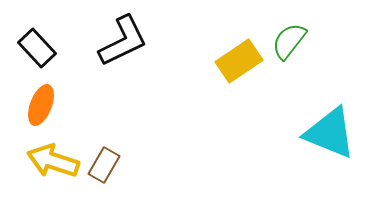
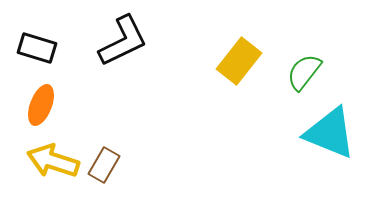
green semicircle: moved 15 px right, 31 px down
black rectangle: rotated 30 degrees counterclockwise
yellow rectangle: rotated 18 degrees counterclockwise
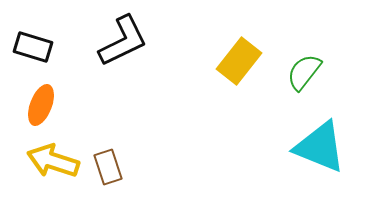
black rectangle: moved 4 px left, 1 px up
cyan triangle: moved 10 px left, 14 px down
brown rectangle: moved 4 px right, 2 px down; rotated 48 degrees counterclockwise
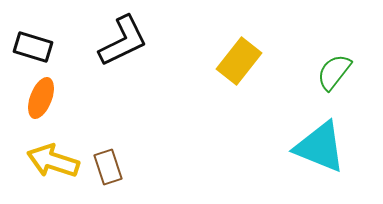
green semicircle: moved 30 px right
orange ellipse: moved 7 px up
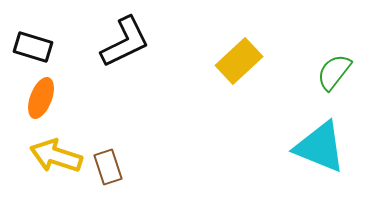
black L-shape: moved 2 px right, 1 px down
yellow rectangle: rotated 9 degrees clockwise
yellow arrow: moved 3 px right, 5 px up
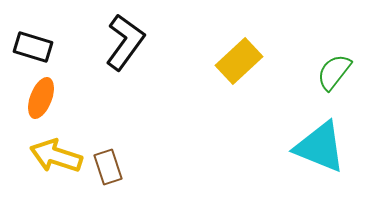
black L-shape: rotated 28 degrees counterclockwise
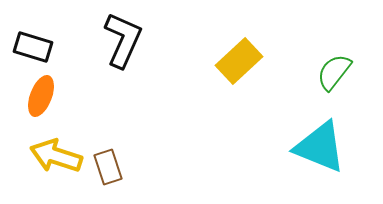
black L-shape: moved 2 px left, 2 px up; rotated 12 degrees counterclockwise
orange ellipse: moved 2 px up
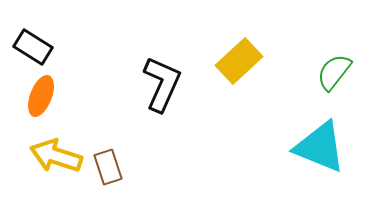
black L-shape: moved 39 px right, 44 px down
black rectangle: rotated 15 degrees clockwise
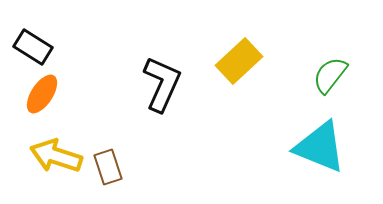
green semicircle: moved 4 px left, 3 px down
orange ellipse: moved 1 px right, 2 px up; rotated 12 degrees clockwise
